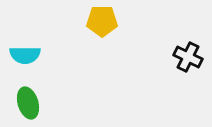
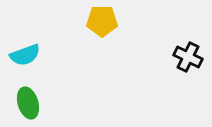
cyan semicircle: rotated 20 degrees counterclockwise
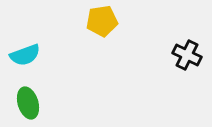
yellow pentagon: rotated 8 degrees counterclockwise
black cross: moved 1 px left, 2 px up
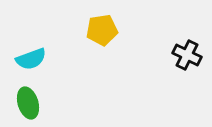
yellow pentagon: moved 9 px down
cyan semicircle: moved 6 px right, 4 px down
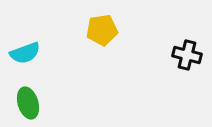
black cross: rotated 12 degrees counterclockwise
cyan semicircle: moved 6 px left, 6 px up
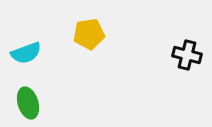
yellow pentagon: moved 13 px left, 4 px down
cyan semicircle: moved 1 px right
